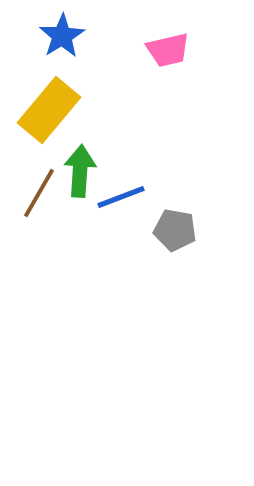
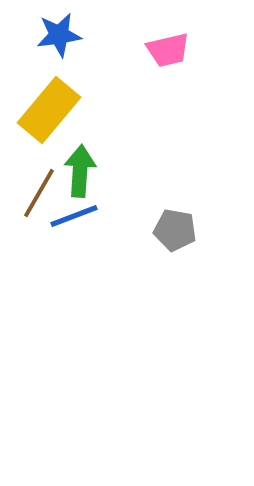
blue star: moved 3 px left, 1 px up; rotated 24 degrees clockwise
blue line: moved 47 px left, 19 px down
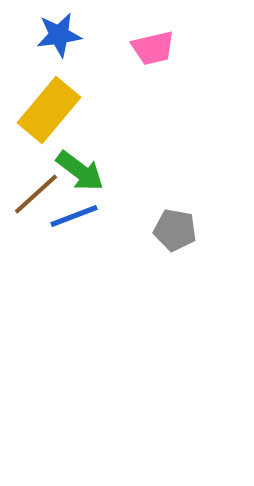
pink trapezoid: moved 15 px left, 2 px up
green arrow: rotated 123 degrees clockwise
brown line: moved 3 px left, 1 px down; rotated 18 degrees clockwise
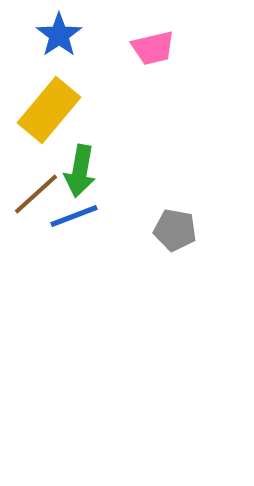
blue star: rotated 27 degrees counterclockwise
green arrow: rotated 63 degrees clockwise
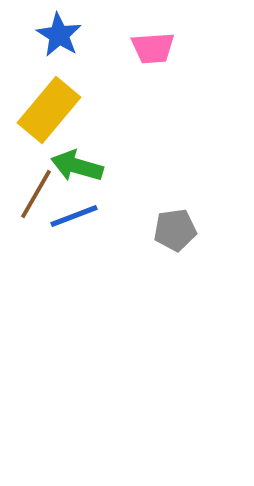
blue star: rotated 6 degrees counterclockwise
pink trapezoid: rotated 9 degrees clockwise
green arrow: moved 3 px left, 5 px up; rotated 96 degrees clockwise
brown line: rotated 18 degrees counterclockwise
gray pentagon: rotated 18 degrees counterclockwise
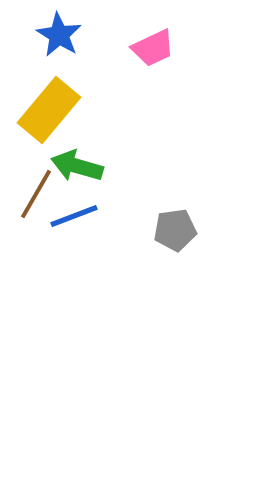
pink trapezoid: rotated 21 degrees counterclockwise
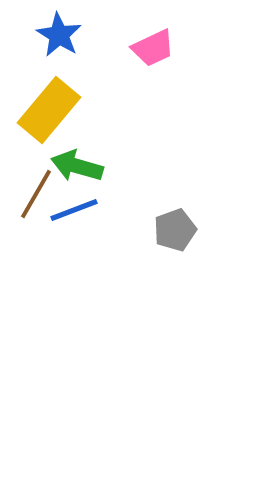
blue line: moved 6 px up
gray pentagon: rotated 12 degrees counterclockwise
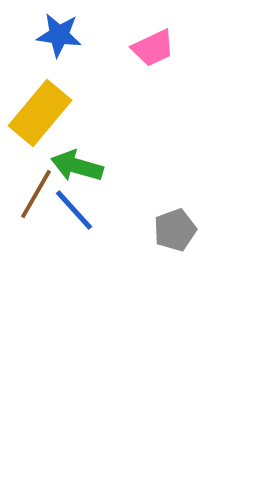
blue star: rotated 24 degrees counterclockwise
yellow rectangle: moved 9 px left, 3 px down
blue line: rotated 69 degrees clockwise
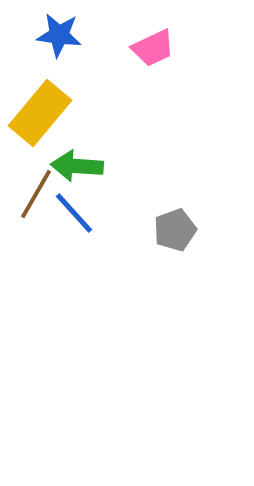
green arrow: rotated 12 degrees counterclockwise
blue line: moved 3 px down
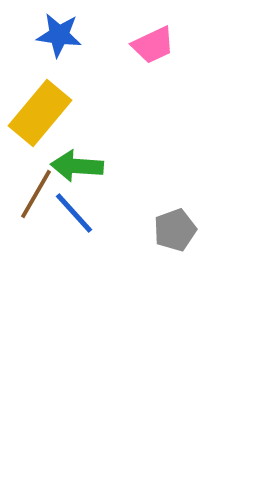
pink trapezoid: moved 3 px up
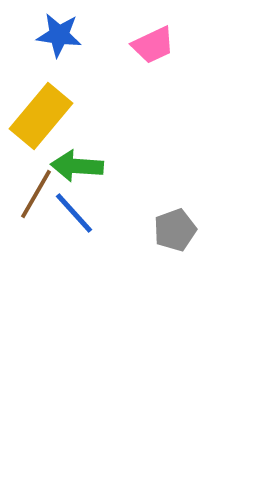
yellow rectangle: moved 1 px right, 3 px down
